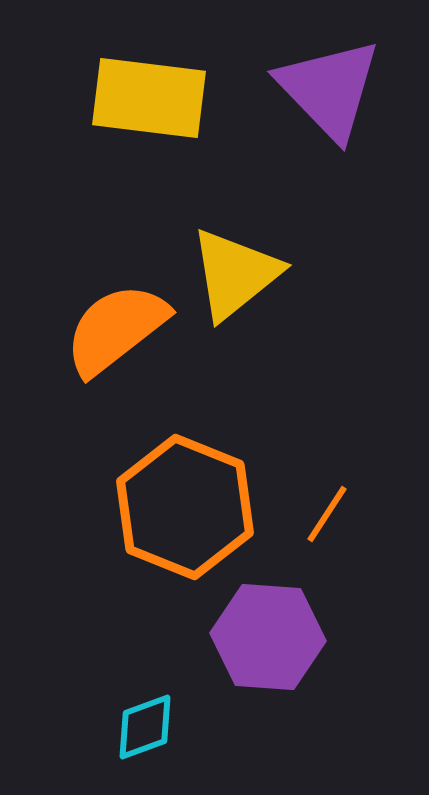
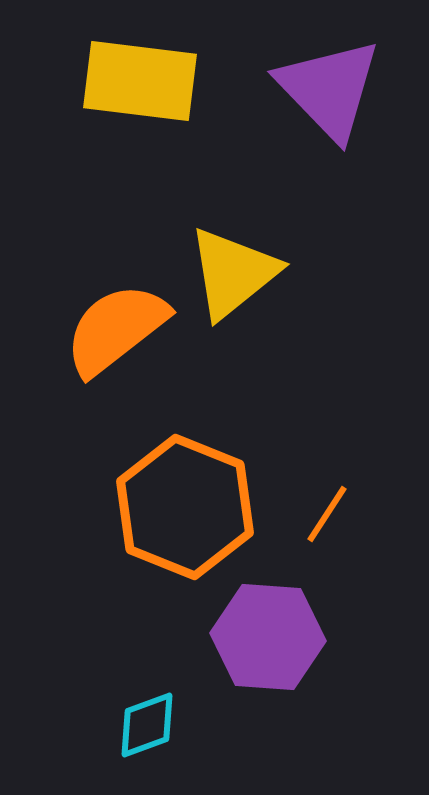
yellow rectangle: moved 9 px left, 17 px up
yellow triangle: moved 2 px left, 1 px up
cyan diamond: moved 2 px right, 2 px up
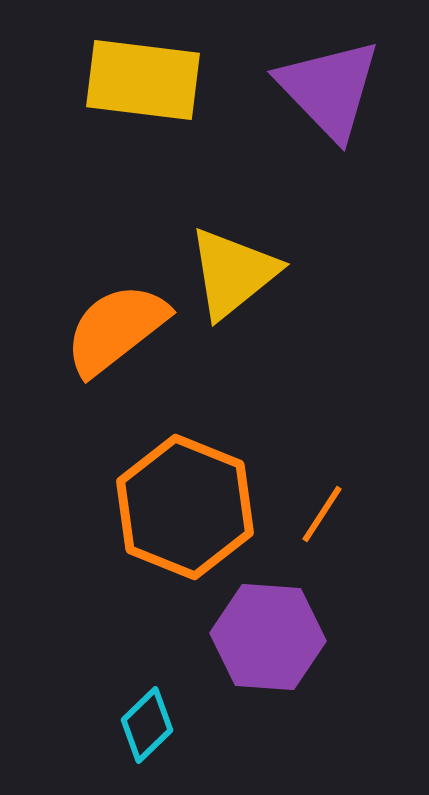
yellow rectangle: moved 3 px right, 1 px up
orange line: moved 5 px left
cyan diamond: rotated 24 degrees counterclockwise
